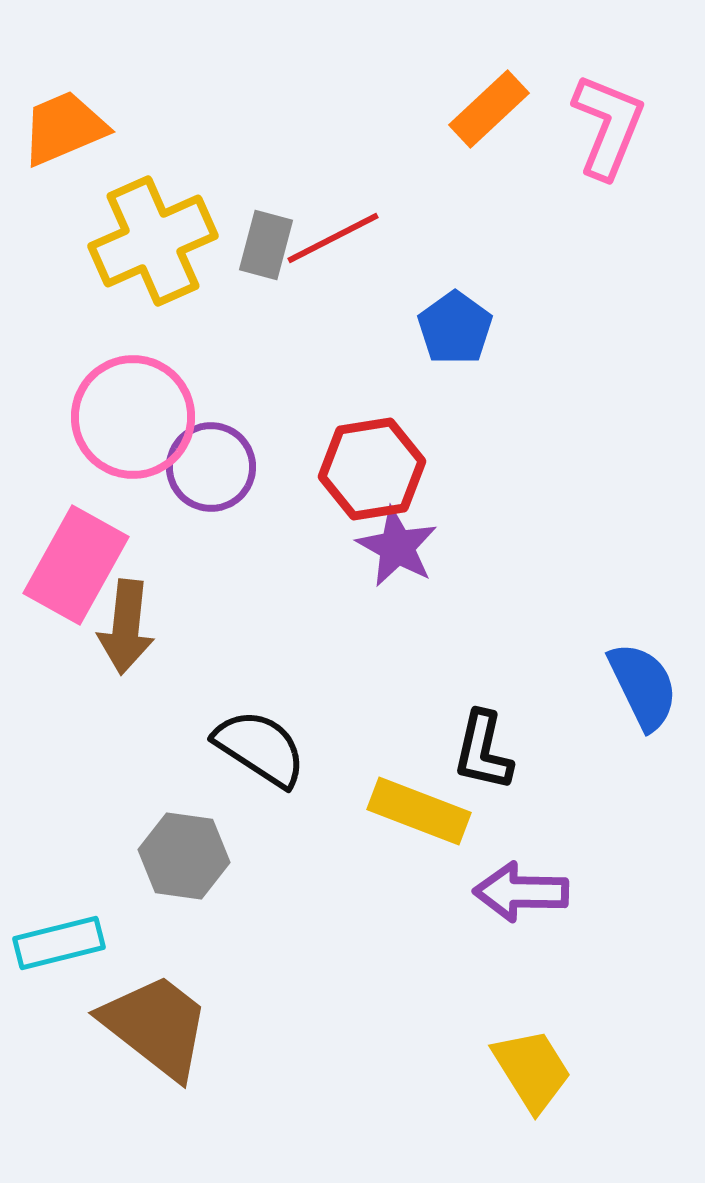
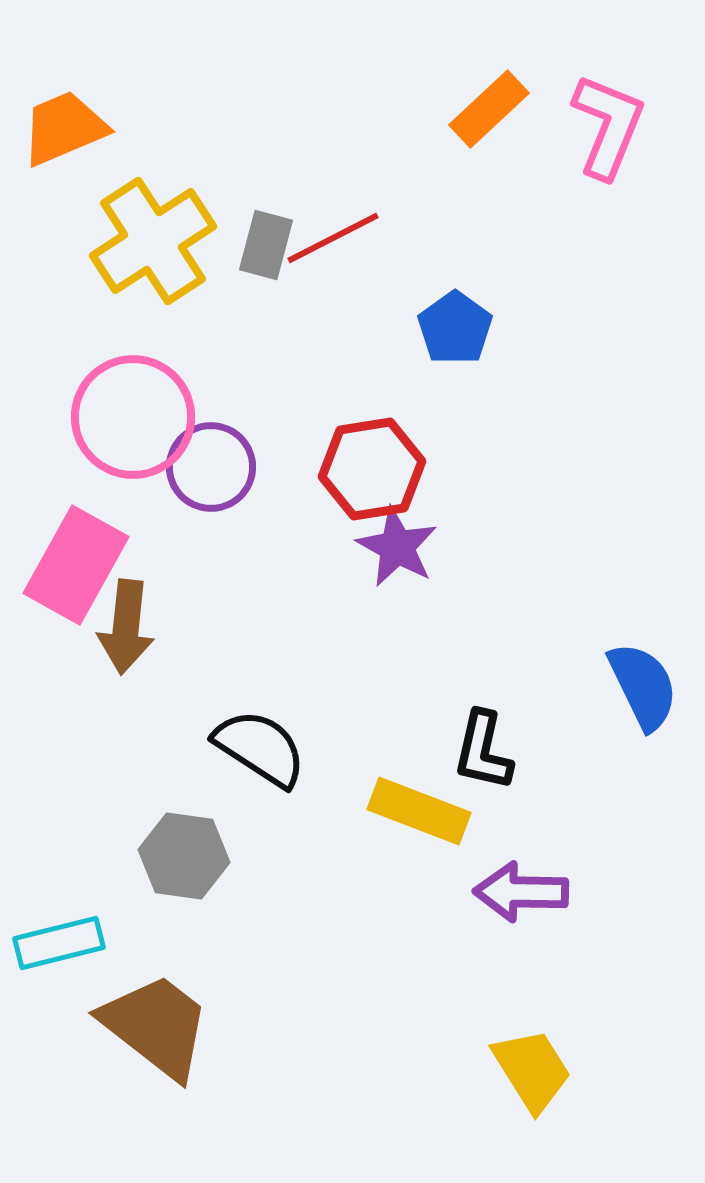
yellow cross: rotated 9 degrees counterclockwise
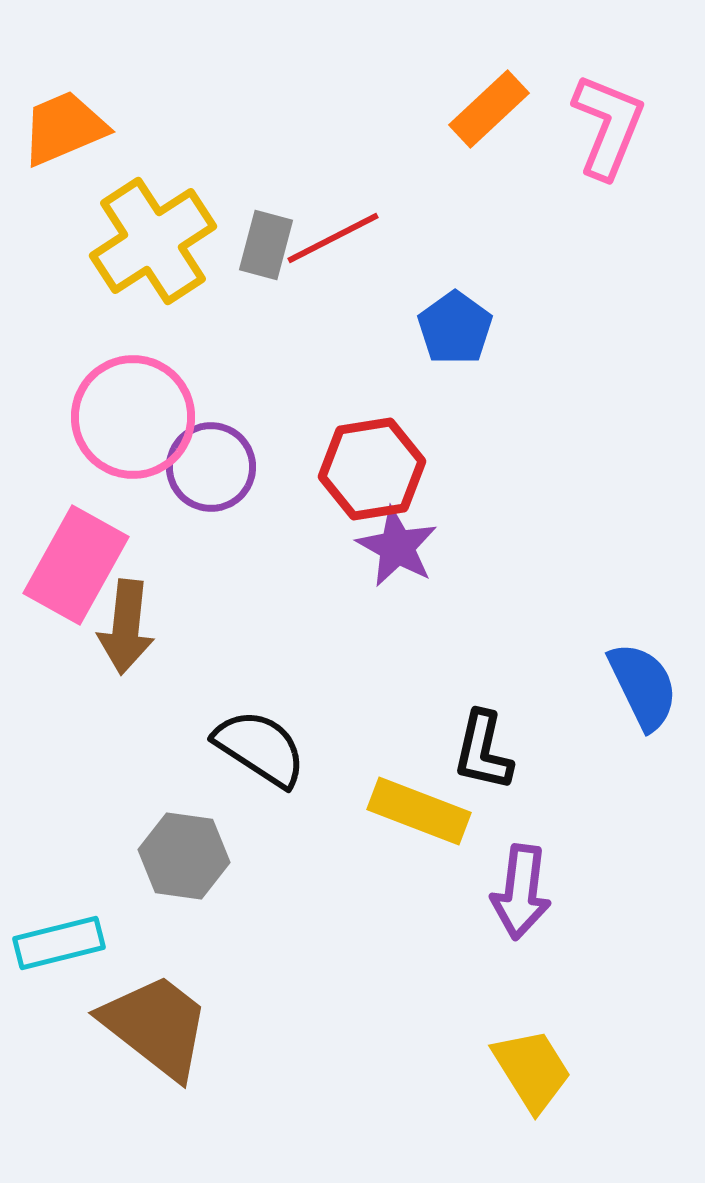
purple arrow: rotated 84 degrees counterclockwise
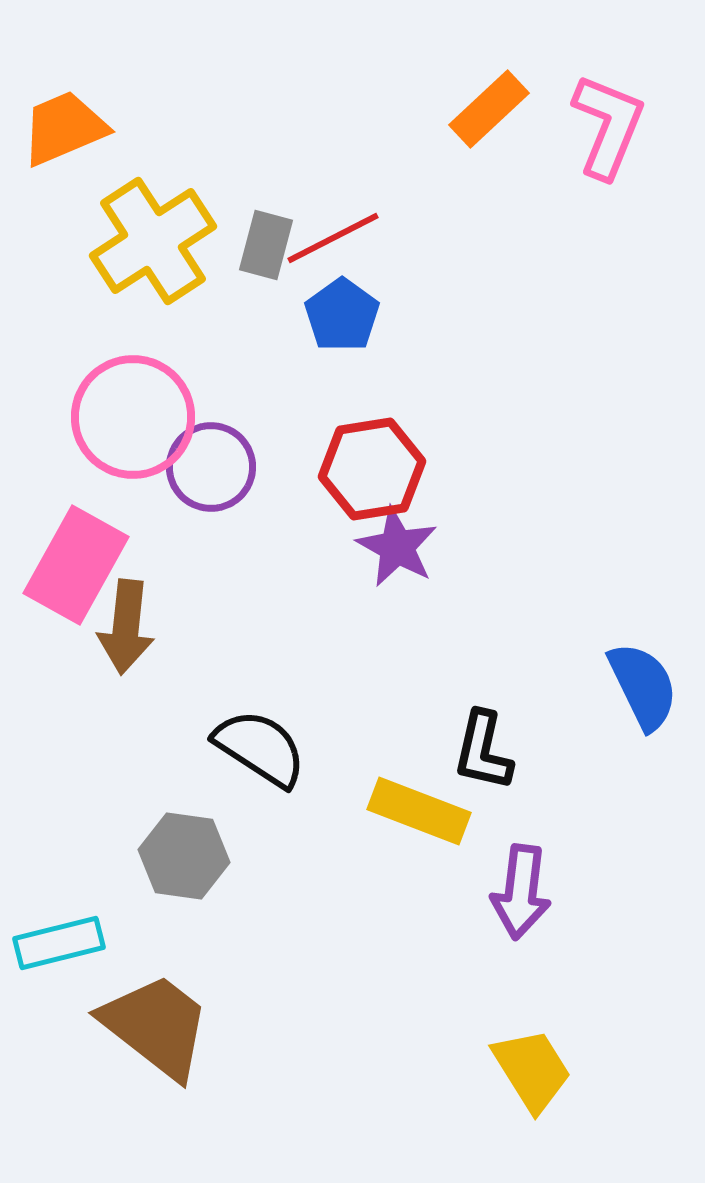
blue pentagon: moved 113 px left, 13 px up
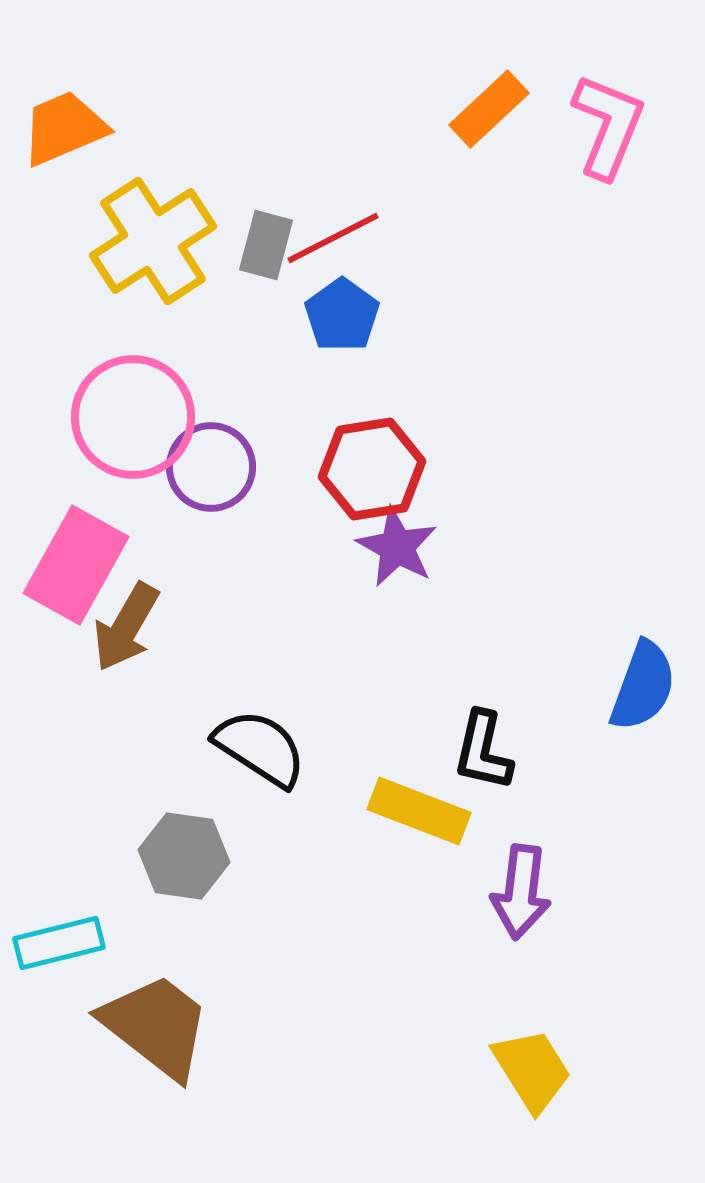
brown arrow: rotated 24 degrees clockwise
blue semicircle: rotated 46 degrees clockwise
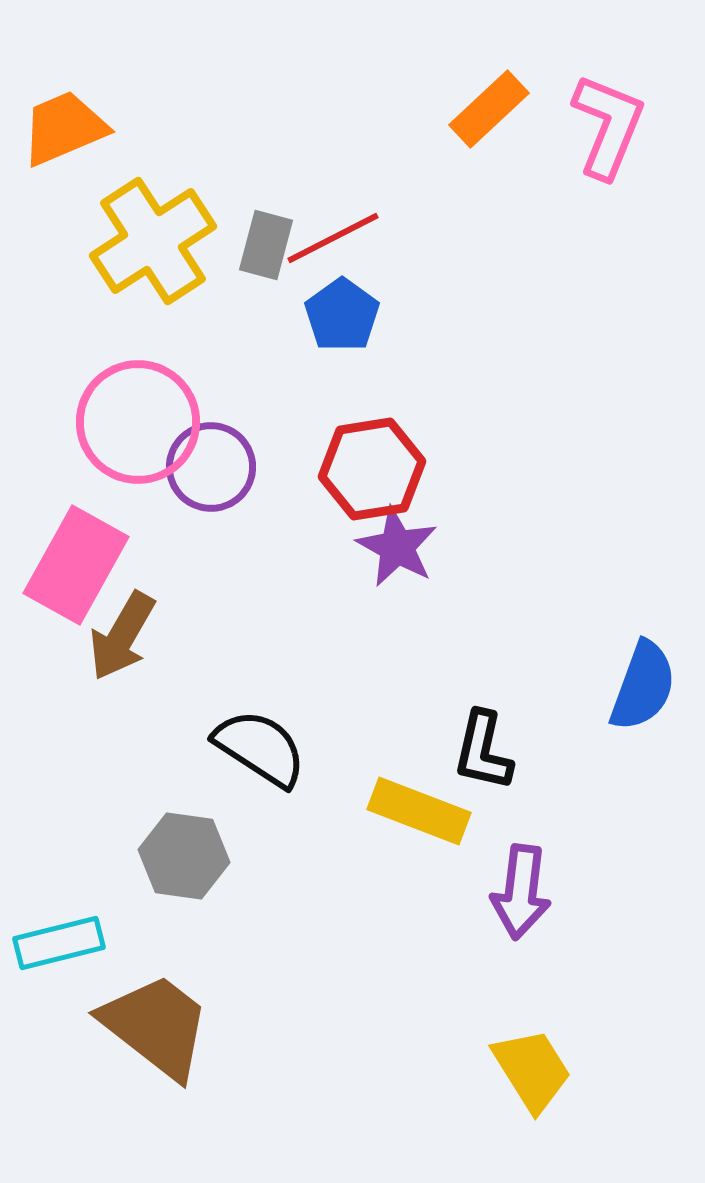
pink circle: moved 5 px right, 5 px down
brown arrow: moved 4 px left, 9 px down
